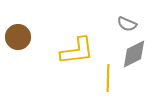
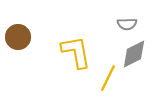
gray semicircle: rotated 24 degrees counterclockwise
yellow L-shape: moved 1 px left, 1 px down; rotated 93 degrees counterclockwise
yellow line: rotated 24 degrees clockwise
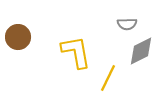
gray diamond: moved 7 px right, 3 px up
